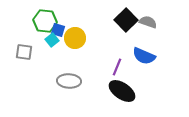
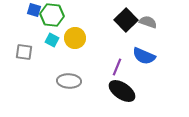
green hexagon: moved 7 px right, 6 px up
blue square: moved 24 px left, 20 px up
cyan square: rotated 24 degrees counterclockwise
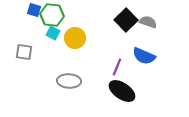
cyan square: moved 1 px right, 7 px up
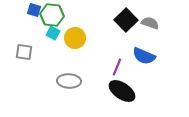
gray semicircle: moved 2 px right, 1 px down
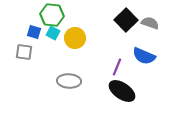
blue square: moved 22 px down
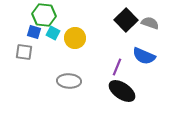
green hexagon: moved 8 px left
